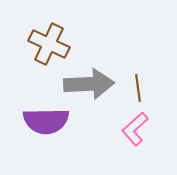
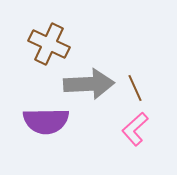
brown line: moved 3 px left; rotated 16 degrees counterclockwise
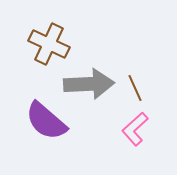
purple semicircle: rotated 42 degrees clockwise
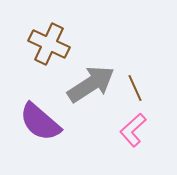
gray arrow: moved 2 px right; rotated 30 degrees counterclockwise
purple semicircle: moved 6 px left, 1 px down
pink L-shape: moved 2 px left, 1 px down
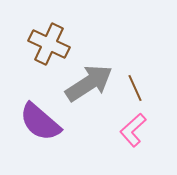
gray arrow: moved 2 px left, 1 px up
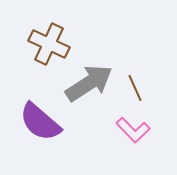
pink L-shape: rotated 92 degrees counterclockwise
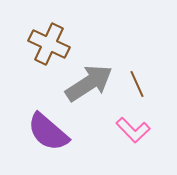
brown line: moved 2 px right, 4 px up
purple semicircle: moved 8 px right, 10 px down
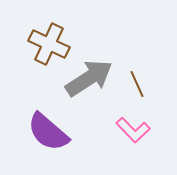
gray arrow: moved 5 px up
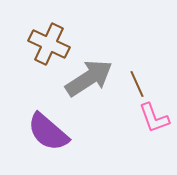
pink L-shape: moved 21 px right, 12 px up; rotated 24 degrees clockwise
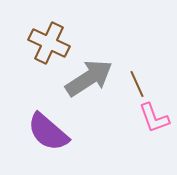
brown cross: moved 1 px up
